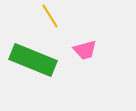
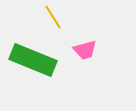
yellow line: moved 3 px right, 1 px down
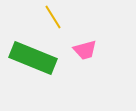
green rectangle: moved 2 px up
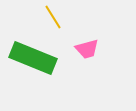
pink trapezoid: moved 2 px right, 1 px up
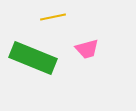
yellow line: rotated 70 degrees counterclockwise
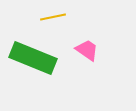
pink trapezoid: moved 1 px down; rotated 130 degrees counterclockwise
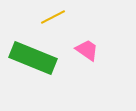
yellow line: rotated 15 degrees counterclockwise
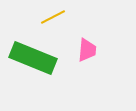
pink trapezoid: rotated 60 degrees clockwise
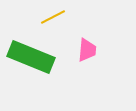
green rectangle: moved 2 px left, 1 px up
